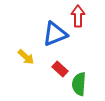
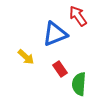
red arrow: rotated 35 degrees counterclockwise
red rectangle: rotated 14 degrees clockwise
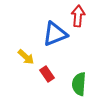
red arrow: rotated 40 degrees clockwise
red rectangle: moved 13 px left, 5 px down
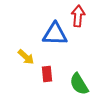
blue triangle: rotated 24 degrees clockwise
red rectangle: rotated 28 degrees clockwise
green semicircle: rotated 35 degrees counterclockwise
